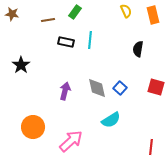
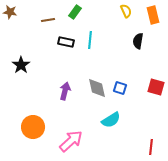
brown star: moved 2 px left, 2 px up
black semicircle: moved 8 px up
blue square: rotated 24 degrees counterclockwise
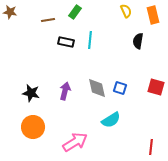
black star: moved 10 px right, 28 px down; rotated 24 degrees counterclockwise
pink arrow: moved 4 px right, 1 px down; rotated 10 degrees clockwise
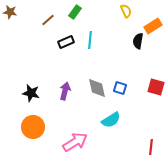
orange rectangle: moved 11 px down; rotated 72 degrees clockwise
brown line: rotated 32 degrees counterclockwise
black rectangle: rotated 35 degrees counterclockwise
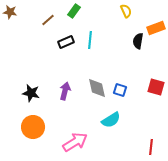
green rectangle: moved 1 px left, 1 px up
orange rectangle: moved 3 px right, 2 px down; rotated 12 degrees clockwise
blue square: moved 2 px down
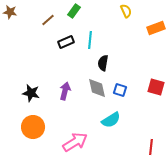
black semicircle: moved 35 px left, 22 px down
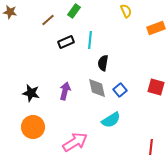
blue square: rotated 32 degrees clockwise
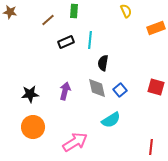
green rectangle: rotated 32 degrees counterclockwise
black star: moved 1 px left, 1 px down; rotated 18 degrees counterclockwise
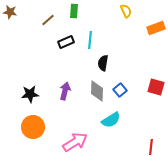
gray diamond: moved 3 px down; rotated 15 degrees clockwise
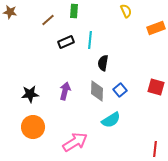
red line: moved 4 px right, 2 px down
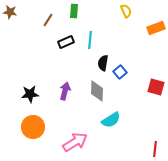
brown line: rotated 16 degrees counterclockwise
blue square: moved 18 px up
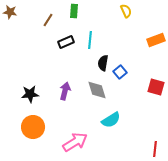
orange rectangle: moved 12 px down
gray diamond: moved 1 px up; rotated 20 degrees counterclockwise
